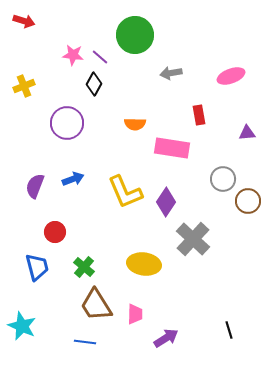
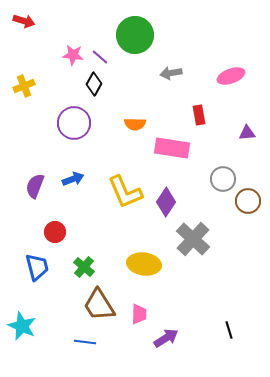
purple circle: moved 7 px right
brown trapezoid: moved 3 px right
pink trapezoid: moved 4 px right
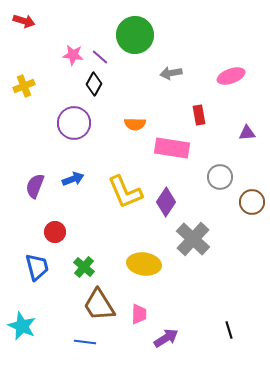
gray circle: moved 3 px left, 2 px up
brown circle: moved 4 px right, 1 px down
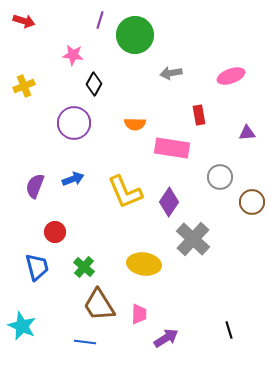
purple line: moved 37 px up; rotated 66 degrees clockwise
purple diamond: moved 3 px right
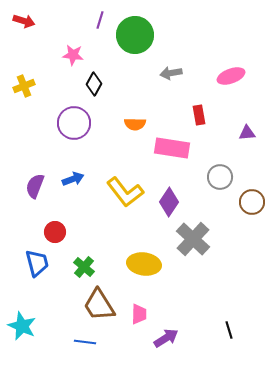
yellow L-shape: rotated 15 degrees counterclockwise
blue trapezoid: moved 4 px up
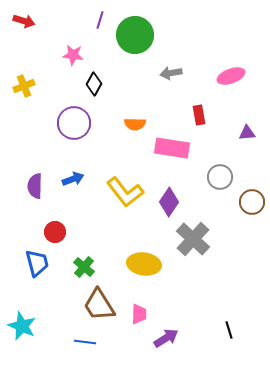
purple semicircle: rotated 20 degrees counterclockwise
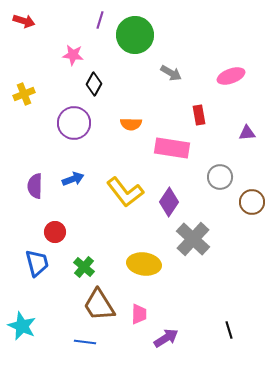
gray arrow: rotated 140 degrees counterclockwise
yellow cross: moved 8 px down
orange semicircle: moved 4 px left
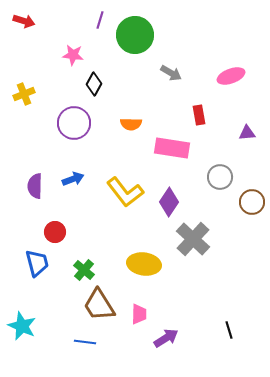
green cross: moved 3 px down
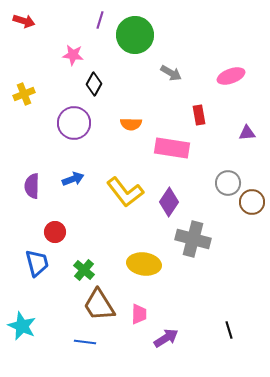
gray circle: moved 8 px right, 6 px down
purple semicircle: moved 3 px left
gray cross: rotated 28 degrees counterclockwise
